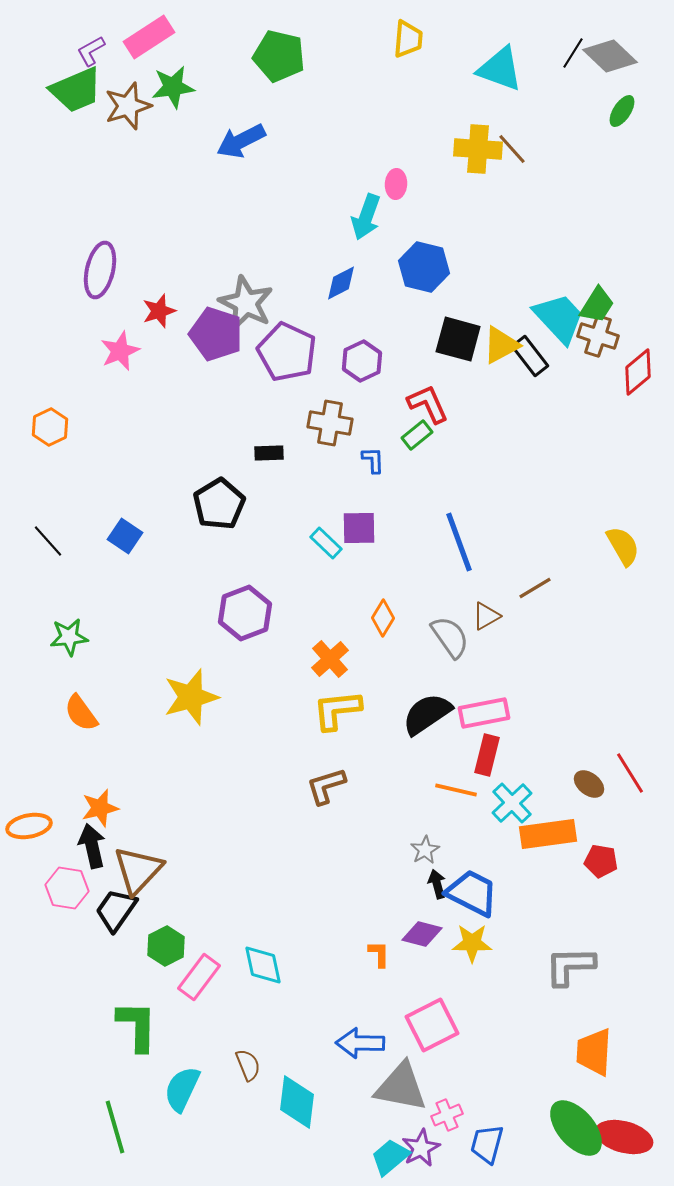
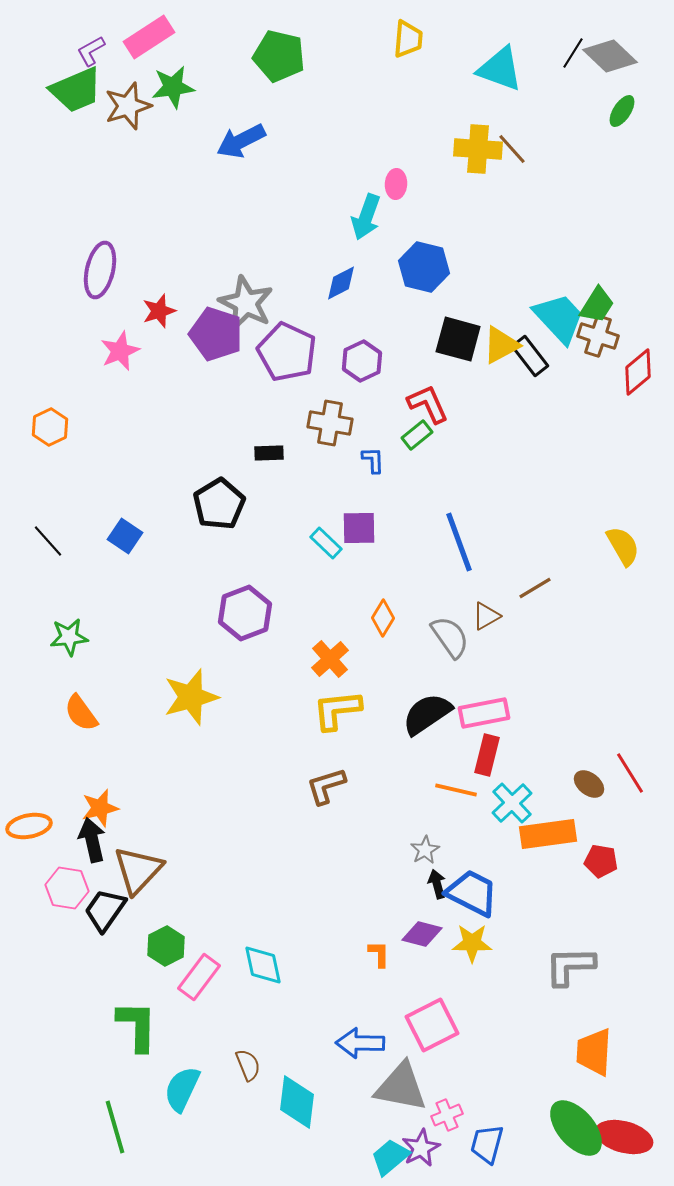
black arrow at (92, 846): moved 6 px up
black trapezoid at (116, 910): moved 11 px left
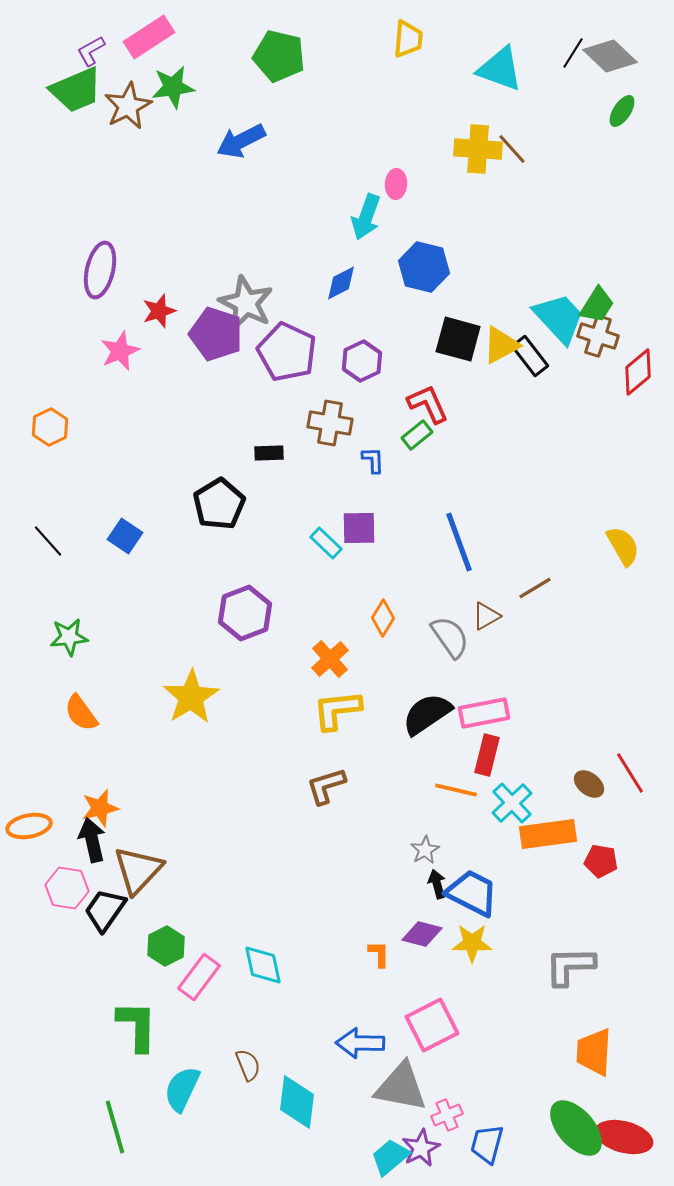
brown star at (128, 106): rotated 9 degrees counterclockwise
yellow star at (191, 697): rotated 16 degrees counterclockwise
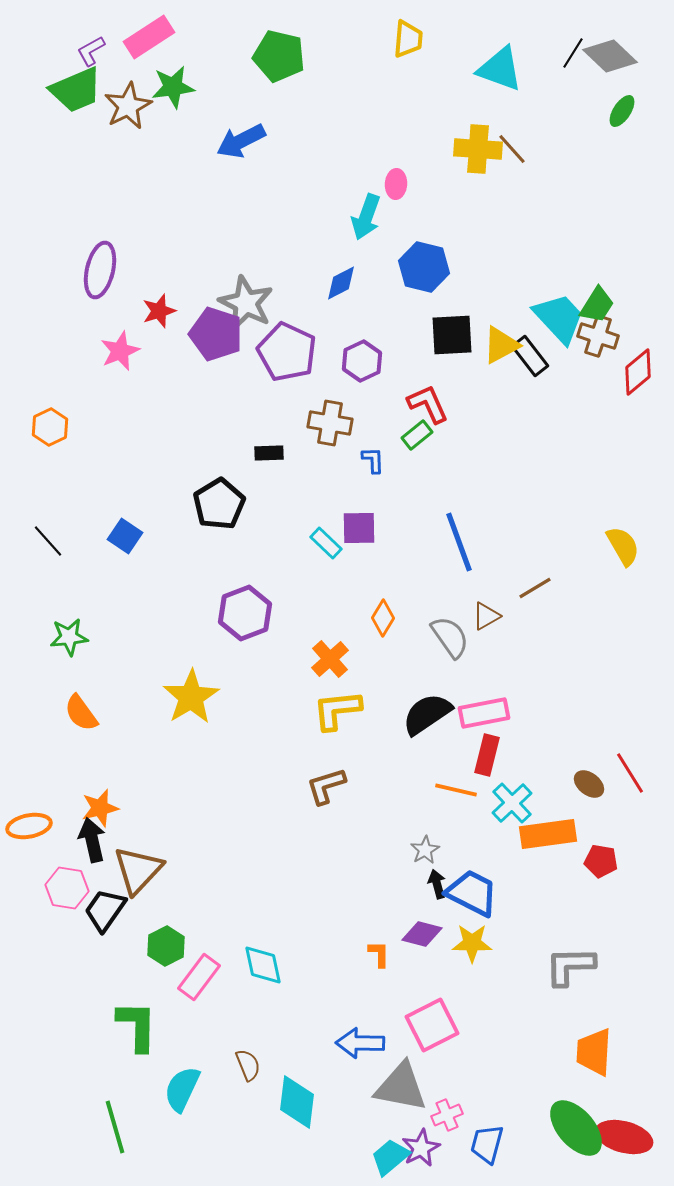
black square at (458, 339): moved 6 px left, 4 px up; rotated 18 degrees counterclockwise
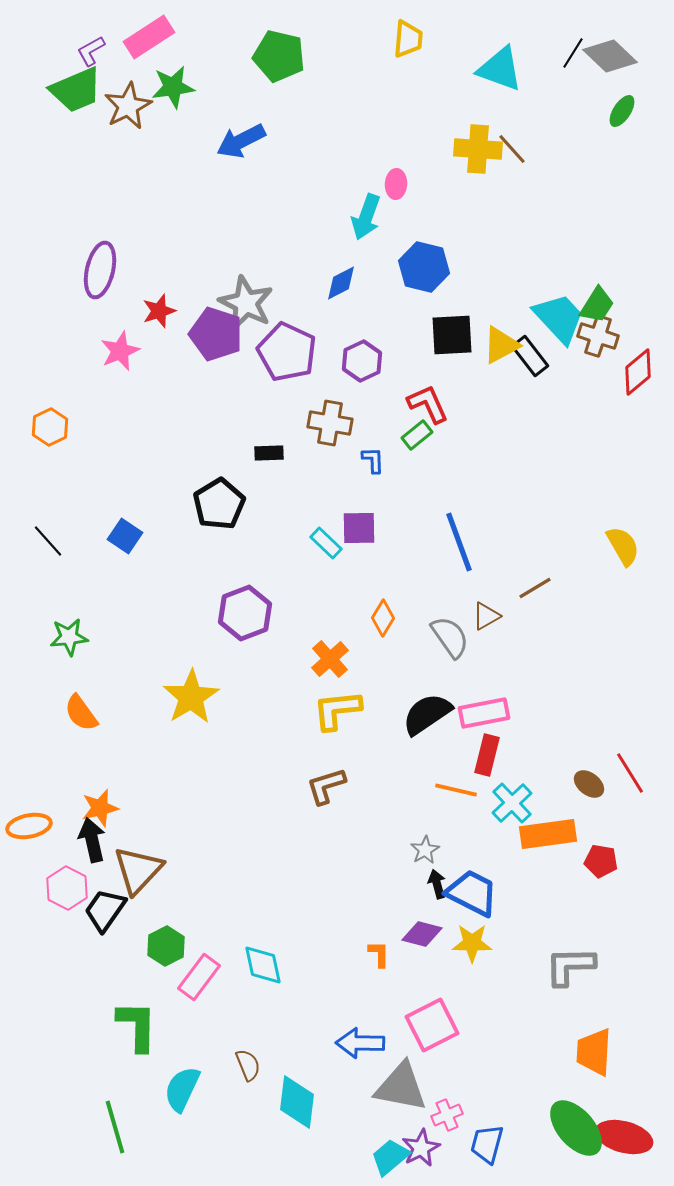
pink hexagon at (67, 888): rotated 18 degrees clockwise
